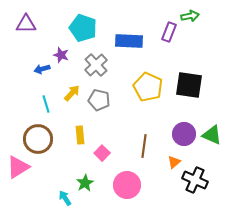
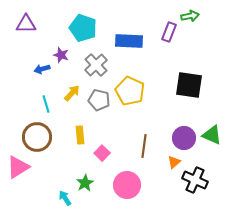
yellow pentagon: moved 18 px left, 4 px down
purple circle: moved 4 px down
brown circle: moved 1 px left, 2 px up
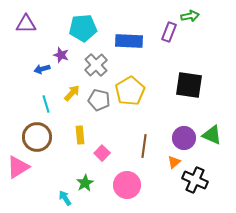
cyan pentagon: rotated 24 degrees counterclockwise
yellow pentagon: rotated 16 degrees clockwise
